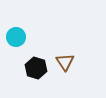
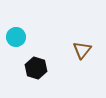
brown triangle: moved 17 px right, 12 px up; rotated 12 degrees clockwise
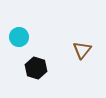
cyan circle: moved 3 px right
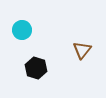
cyan circle: moved 3 px right, 7 px up
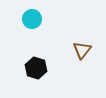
cyan circle: moved 10 px right, 11 px up
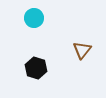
cyan circle: moved 2 px right, 1 px up
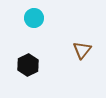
black hexagon: moved 8 px left, 3 px up; rotated 15 degrees clockwise
